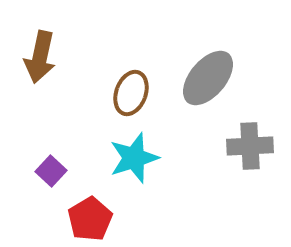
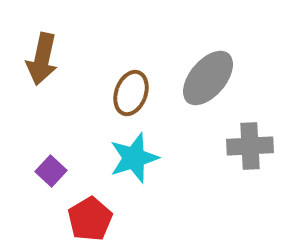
brown arrow: moved 2 px right, 2 px down
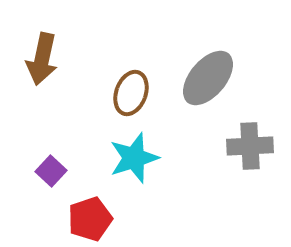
red pentagon: rotated 12 degrees clockwise
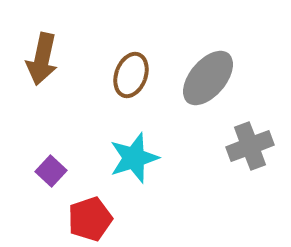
brown ellipse: moved 18 px up
gray cross: rotated 18 degrees counterclockwise
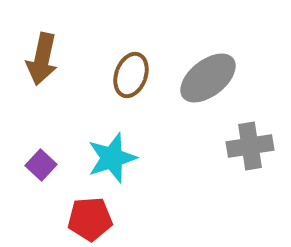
gray ellipse: rotated 12 degrees clockwise
gray cross: rotated 12 degrees clockwise
cyan star: moved 22 px left
purple square: moved 10 px left, 6 px up
red pentagon: rotated 15 degrees clockwise
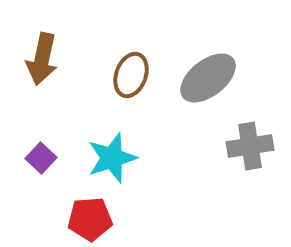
purple square: moved 7 px up
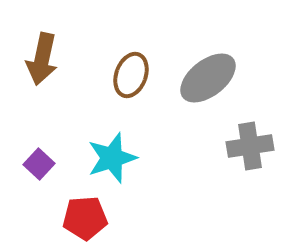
purple square: moved 2 px left, 6 px down
red pentagon: moved 5 px left, 1 px up
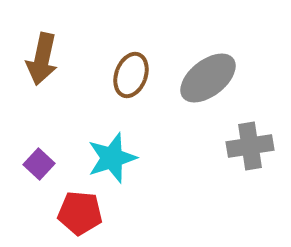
red pentagon: moved 5 px left, 5 px up; rotated 9 degrees clockwise
